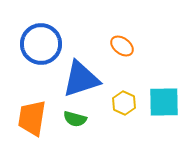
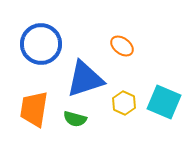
blue triangle: moved 4 px right
cyan square: rotated 24 degrees clockwise
orange trapezoid: moved 2 px right, 9 px up
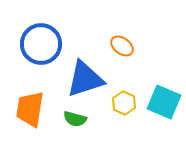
orange trapezoid: moved 4 px left
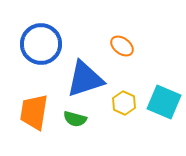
orange trapezoid: moved 4 px right, 3 px down
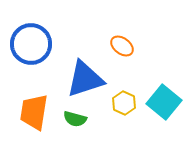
blue circle: moved 10 px left
cyan square: rotated 16 degrees clockwise
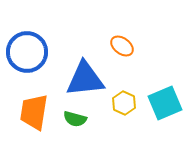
blue circle: moved 4 px left, 8 px down
blue triangle: rotated 12 degrees clockwise
cyan square: moved 1 px right, 1 px down; rotated 28 degrees clockwise
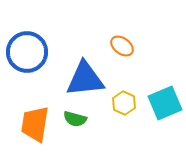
orange trapezoid: moved 1 px right, 12 px down
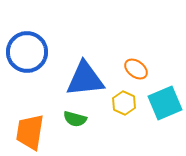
orange ellipse: moved 14 px right, 23 px down
orange trapezoid: moved 5 px left, 8 px down
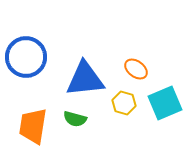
blue circle: moved 1 px left, 5 px down
yellow hexagon: rotated 10 degrees counterclockwise
orange trapezoid: moved 3 px right, 6 px up
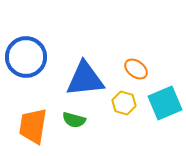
green semicircle: moved 1 px left, 1 px down
